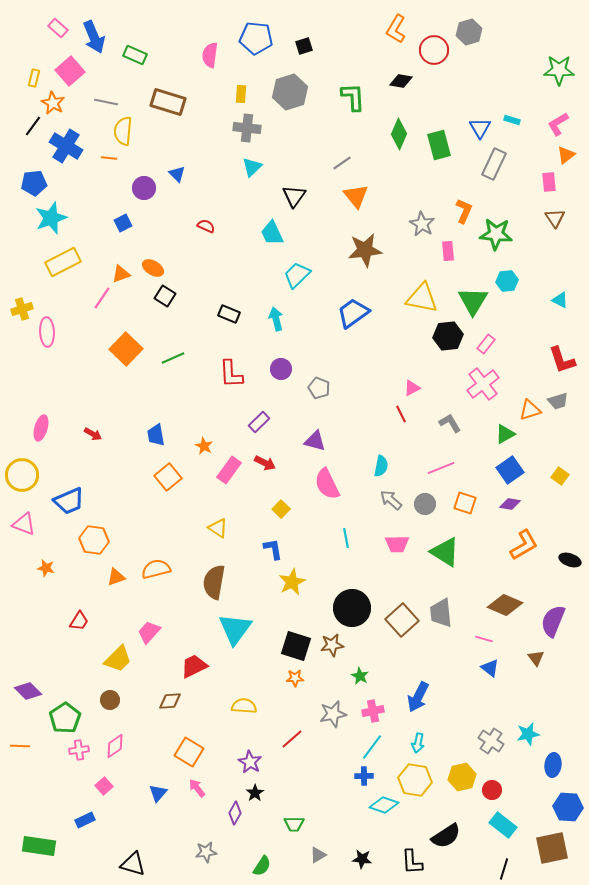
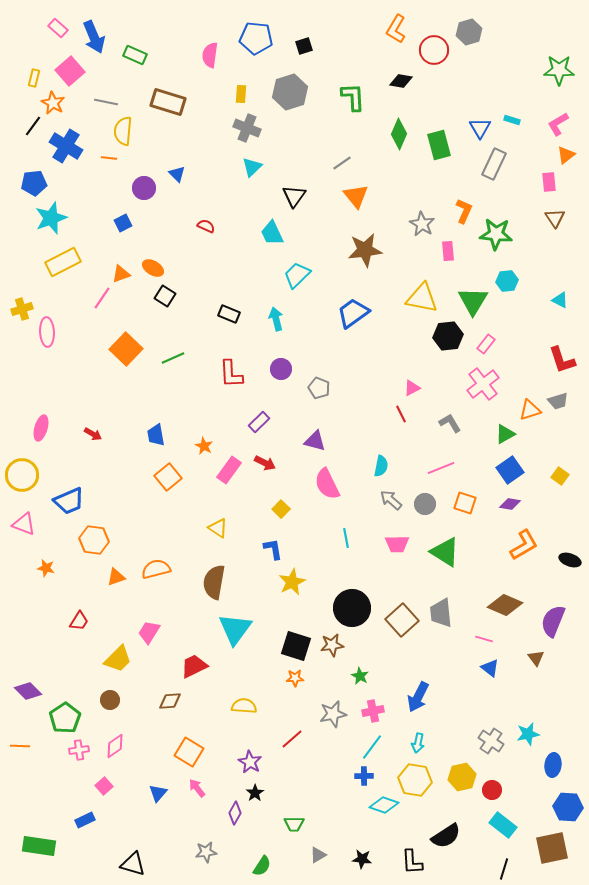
gray cross at (247, 128): rotated 16 degrees clockwise
pink trapezoid at (149, 632): rotated 10 degrees counterclockwise
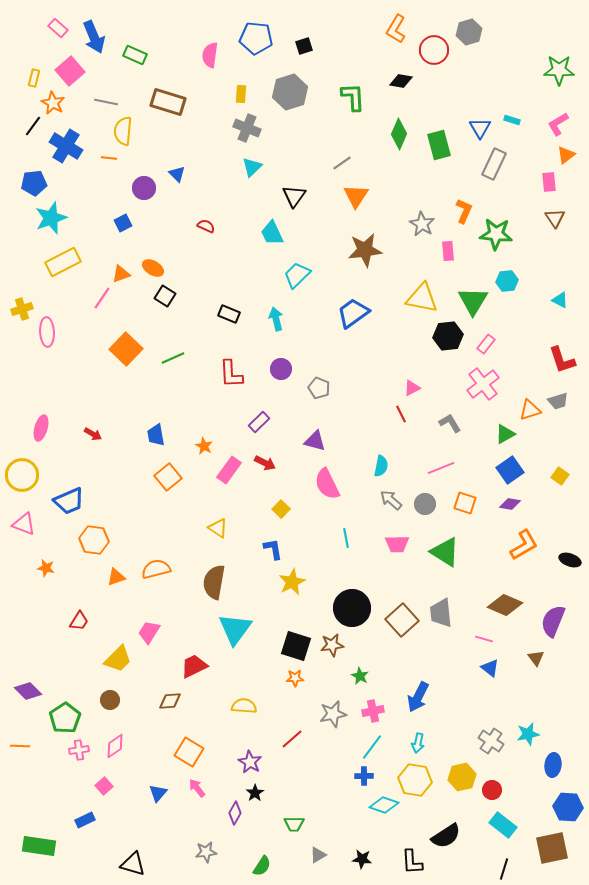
orange triangle at (356, 196): rotated 12 degrees clockwise
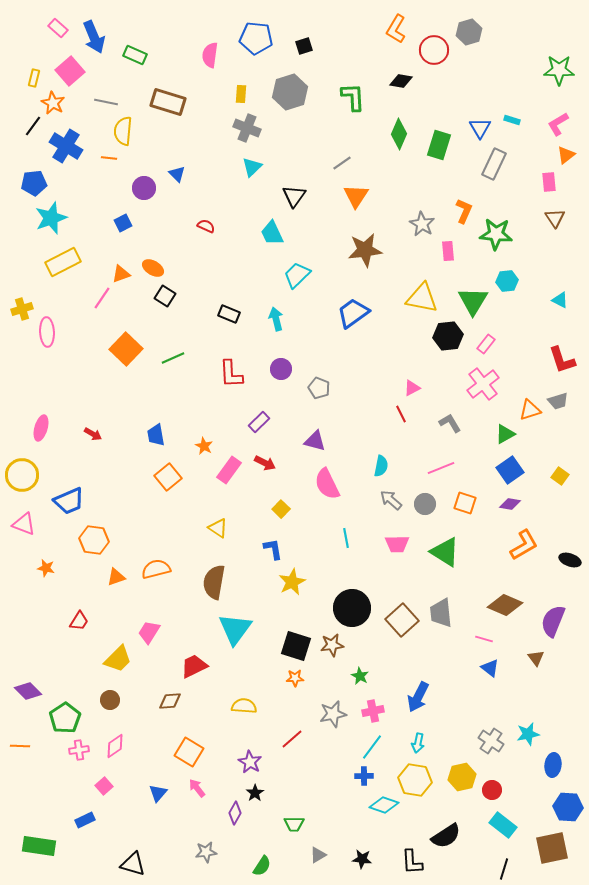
green rectangle at (439, 145): rotated 32 degrees clockwise
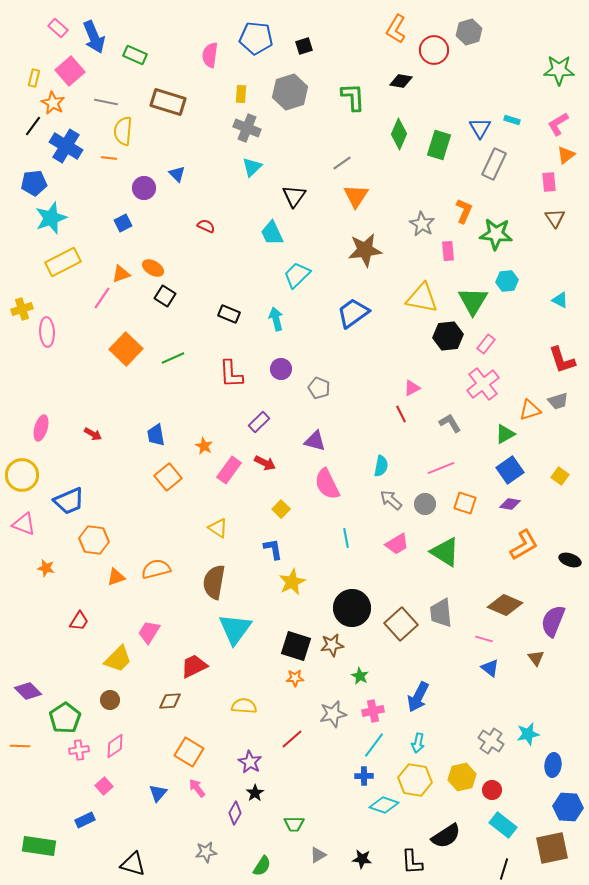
pink trapezoid at (397, 544): rotated 30 degrees counterclockwise
brown square at (402, 620): moved 1 px left, 4 px down
cyan line at (372, 747): moved 2 px right, 2 px up
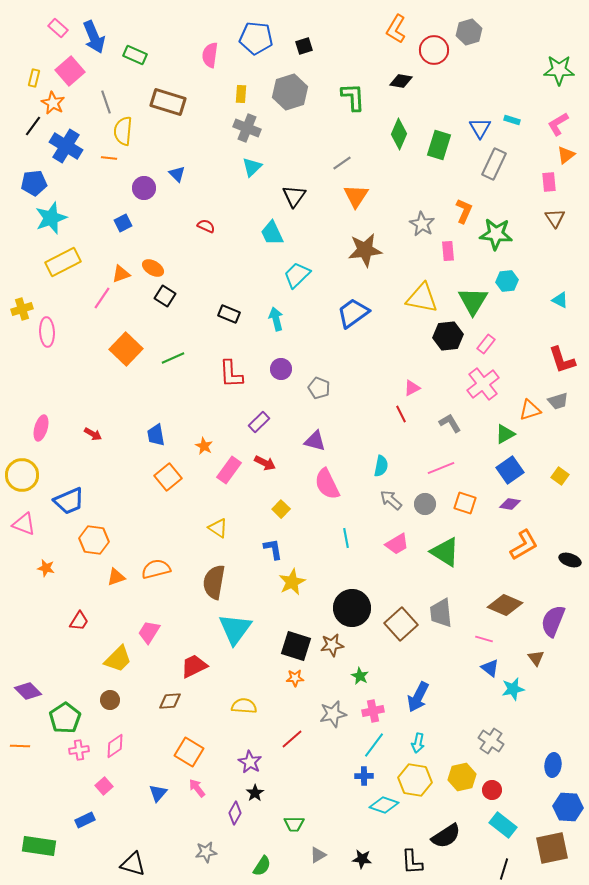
gray line at (106, 102): rotated 60 degrees clockwise
cyan star at (528, 734): moved 15 px left, 45 px up
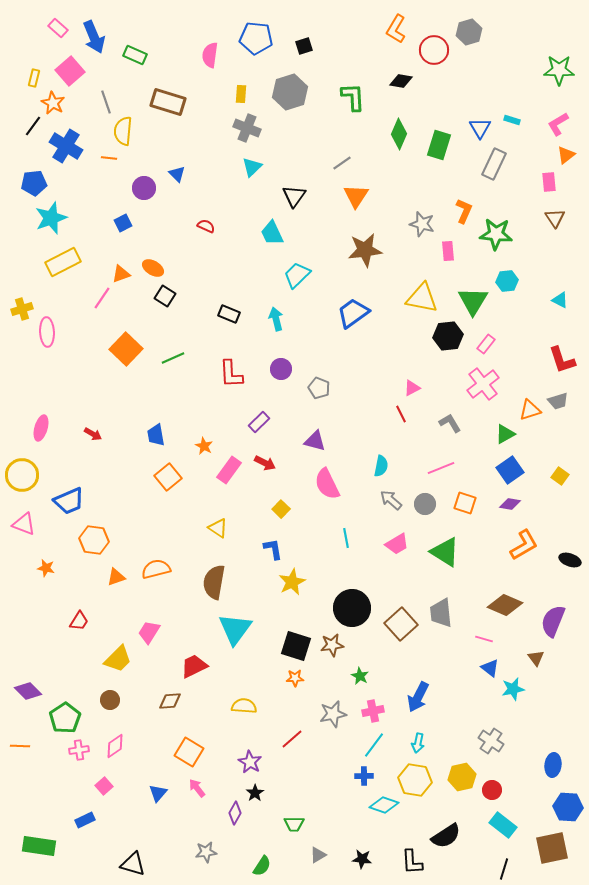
gray star at (422, 224): rotated 15 degrees counterclockwise
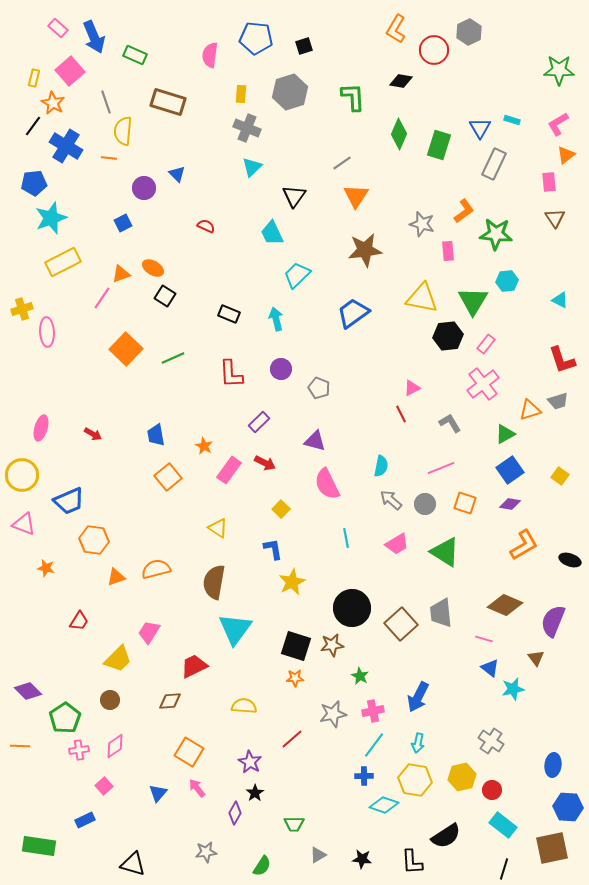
gray hexagon at (469, 32): rotated 10 degrees counterclockwise
orange L-shape at (464, 211): rotated 30 degrees clockwise
